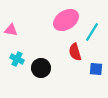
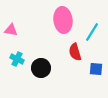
pink ellipse: moved 3 px left; rotated 65 degrees counterclockwise
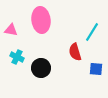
pink ellipse: moved 22 px left
cyan cross: moved 2 px up
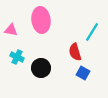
blue square: moved 13 px left, 4 px down; rotated 24 degrees clockwise
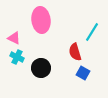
pink triangle: moved 3 px right, 8 px down; rotated 16 degrees clockwise
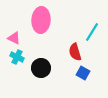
pink ellipse: rotated 10 degrees clockwise
